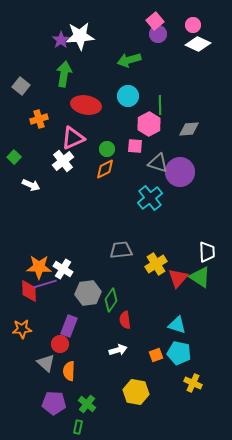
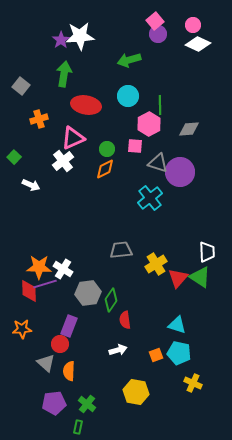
purple pentagon at (54, 403): rotated 10 degrees counterclockwise
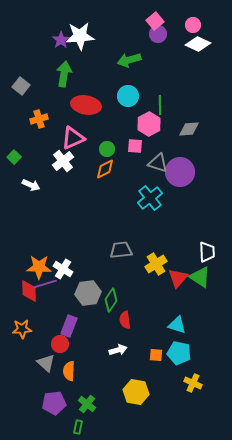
orange square at (156, 355): rotated 24 degrees clockwise
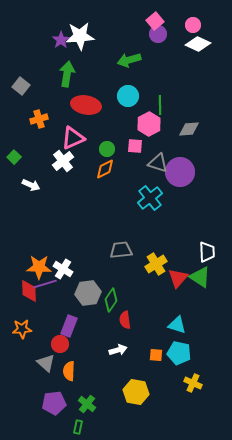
green arrow at (64, 74): moved 3 px right
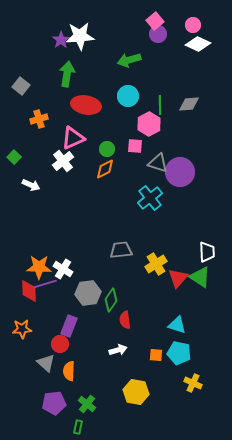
gray diamond at (189, 129): moved 25 px up
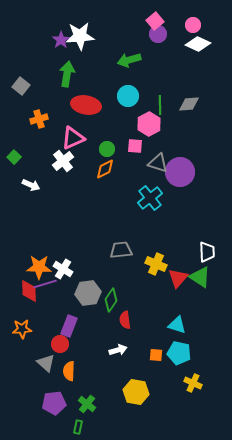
yellow cross at (156, 264): rotated 35 degrees counterclockwise
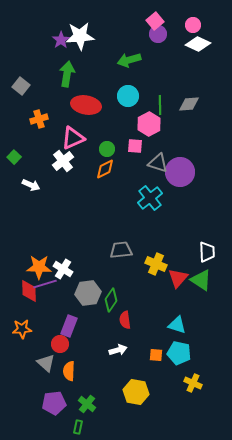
green triangle at (200, 277): moved 1 px right, 3 px down
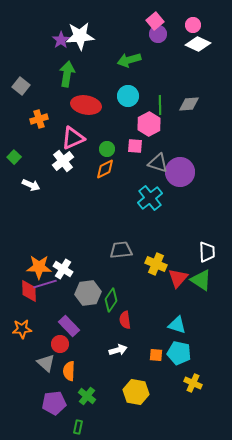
purple rectangle at (69, 326): rotated 65 degrees counterclockwise
green cross at (87, 404): moved 8 px up
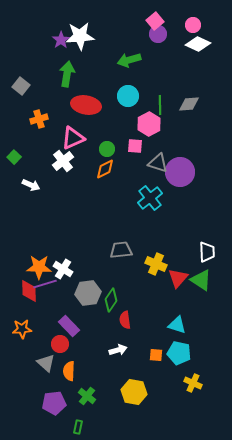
yellow hexagon at (136, 392): moved 2 px left
